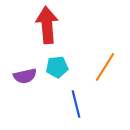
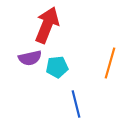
red arrow: rotated 27 degrees clockwise
orange line: moved 5 px right, 4 px up; rotated 16 degrees counterclockwise
purple semicircle: moved 5 px right, 18 px up
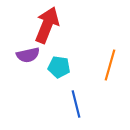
purple semicircle: moved 2 px left, 3 px up
orange line: moved 2 px down
cyan pentagon: moved 2 px right; rotated 15 degrees clockwise
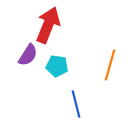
red arrow: moved 1 px right
purple semicircle: rotated 45 degrees counterclockwise
cyan pentagon: moved 2 px left, 1 px up
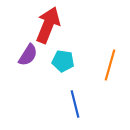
cyan pentagon: moved 6 px right, 5 px up
blue line: moved 1 px left
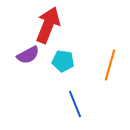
purple semicircle: rotated 30 degrees clockwise
blue line: rotated 8 degrees counterclockwise
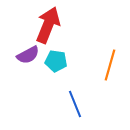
cyan pentagon: moved 7 px left
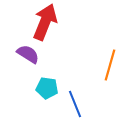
red arrow: moved 3 px left, 3 px up
purple semicircle: moved 1 px up; rotated 120 degrees counterclockwise
cyan pentagon: moved 9 px left, 27 px down
